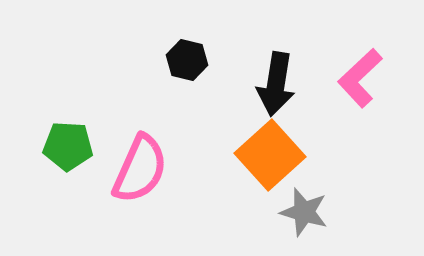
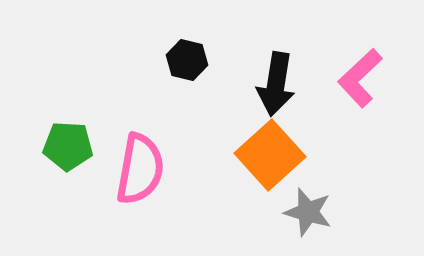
pink semicircle: rotated 14 degrees counterclockwise
gray star: moved 4 px right
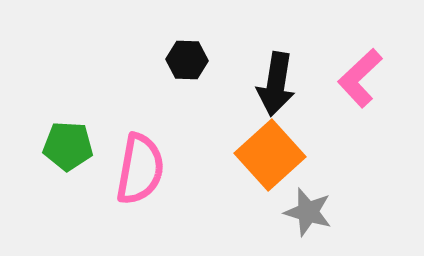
black hexagon: rotated 12 degrees counterclockwise
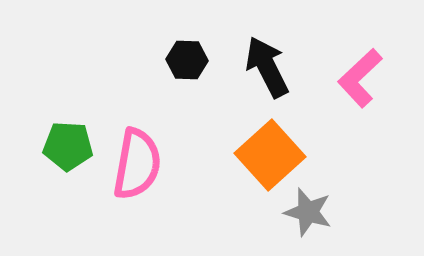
black arrow: moved 9 px left, 17 px up; rotated 144 degrees clockwise
pink semicircle: moved 3 px left, 5 px up
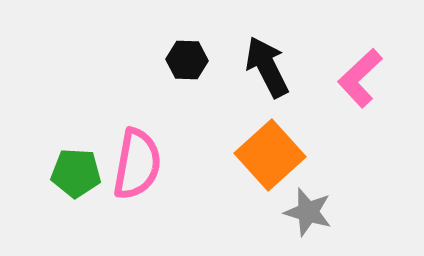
green pentagon: moved 8 px right, 27 px down
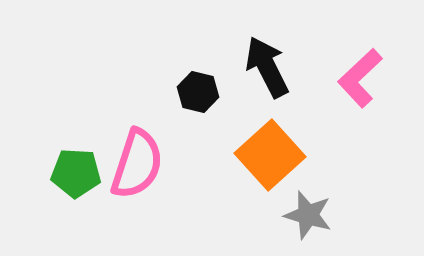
black hexagon: moved 11 px right, 32 px down; rotated 12 degrees clockwise
pink semicircle: rotated 8 degrees clockwise
gray star: moved 3 px down
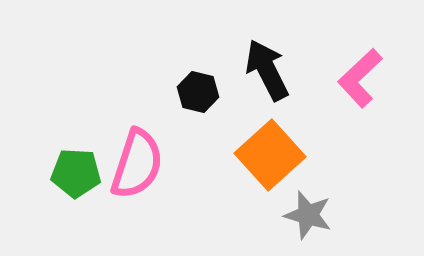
black arrow: moved 3 px down
